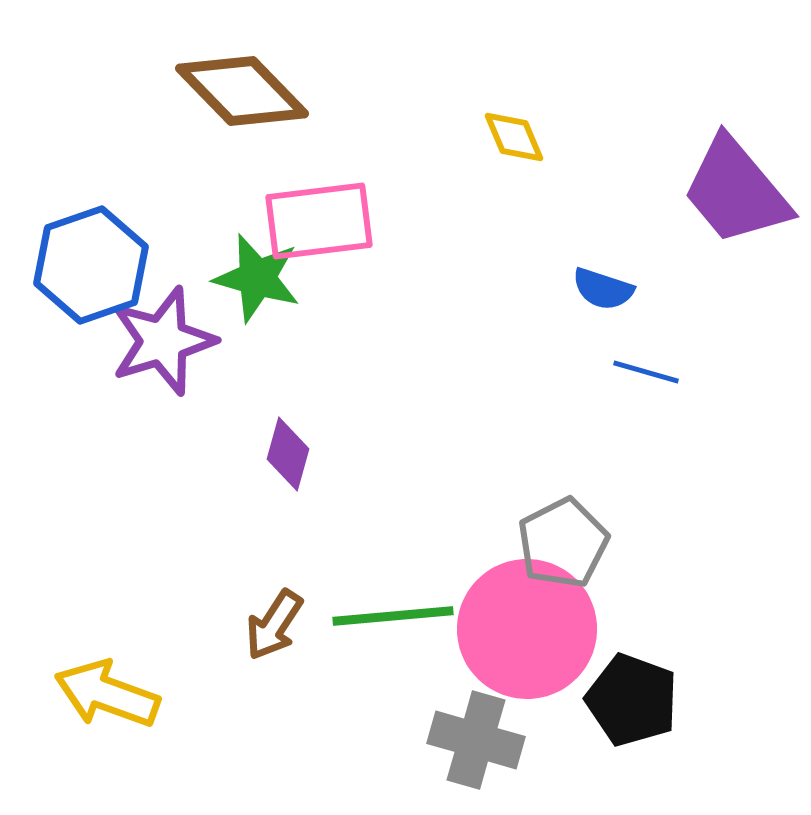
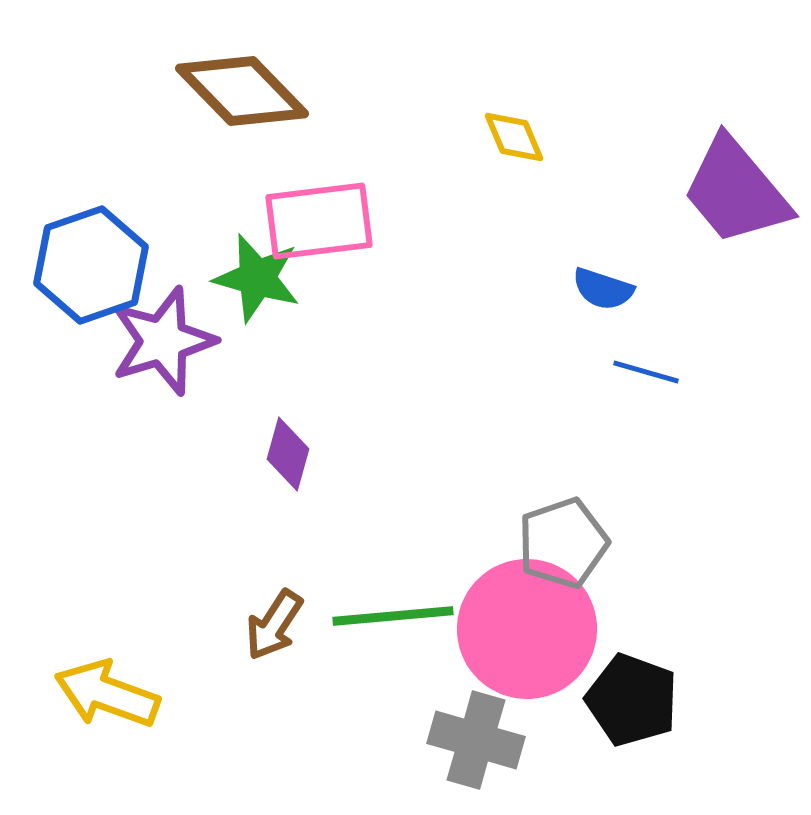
gray pentagon: rotated 8 degrees clockwise
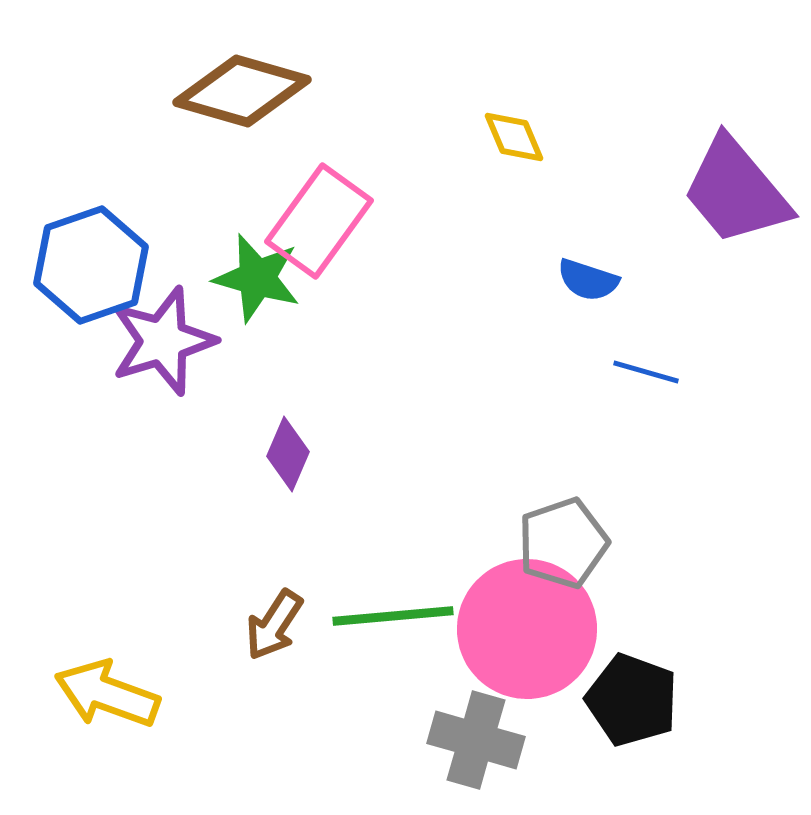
brown diamond: rotated 30 degrees counterclockwise
pink rectangle: rotated 47 degrees counterclockwise
blue semicircle: moved 15 px left, 9 px up
purple diamond: rotated 8 degrees clockwise
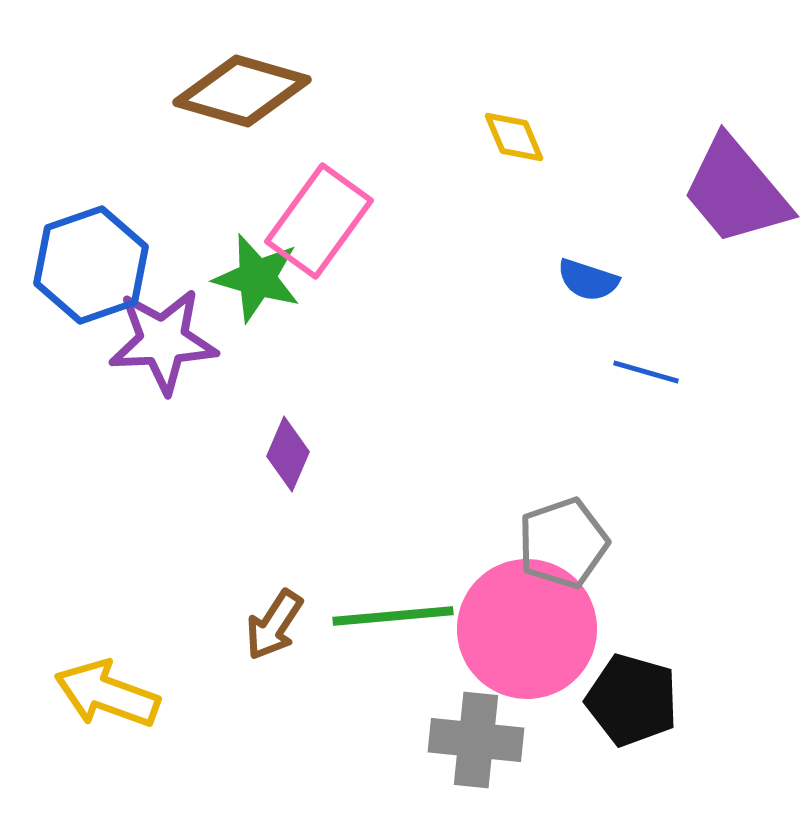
purple star: rotated 14 degrees clockwise
black pentagon: rotated 4 degrees counterclockwise
gray cross: rotated 10 degrees counterclockwise
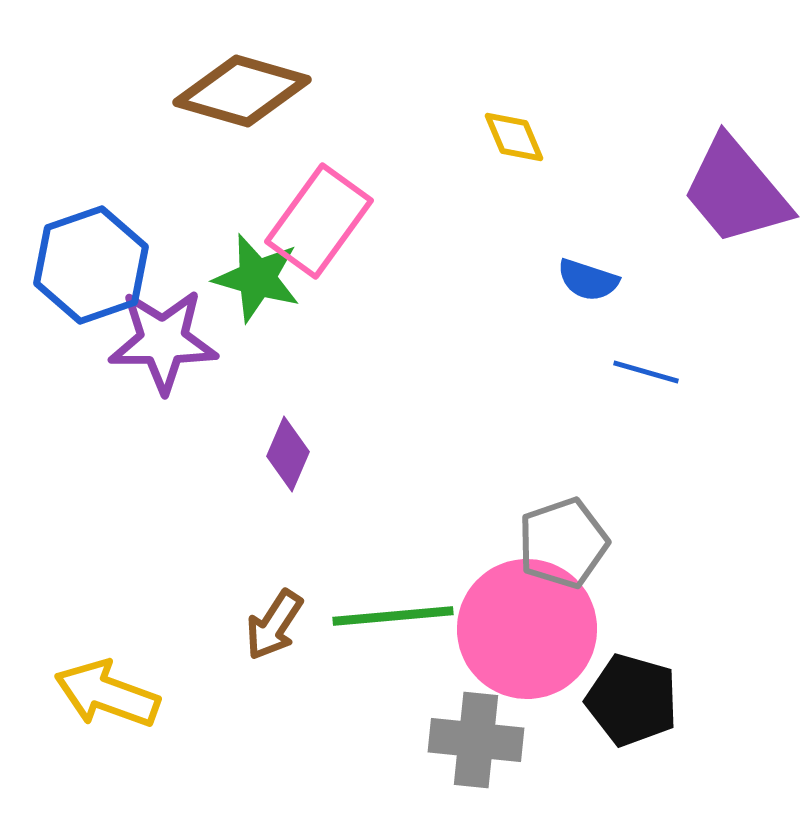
purple star: rotated 3 degrees clockwise
